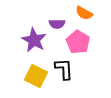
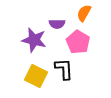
orange semicircle: rotated 90 degrees clockwise
purple star: rotated 15 degrees counterclockwise
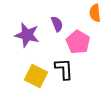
orange semicircle: moved 11 px right; rotated 36 degrees counterclockwise
purple semicircle: rotated 112 degrees counterclockwise
purple star: moved 7 px left, 5 px up
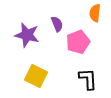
orange semicircle: rotated 12 degrees clockwise
pink pentagon: rotated 20 degrees clockwise
black L-shape: moved 24 px right, 10 px down
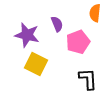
yellow square: moved 12 px up
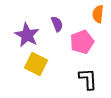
orange semicircle: moved 3 px right, 1 px down
purple star: rotated 15 degrees clockwise
pink pentagon: moved 4 px right
